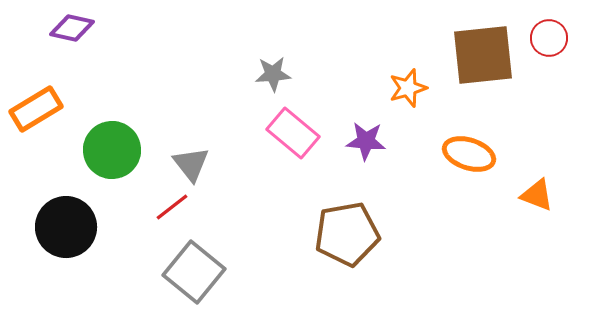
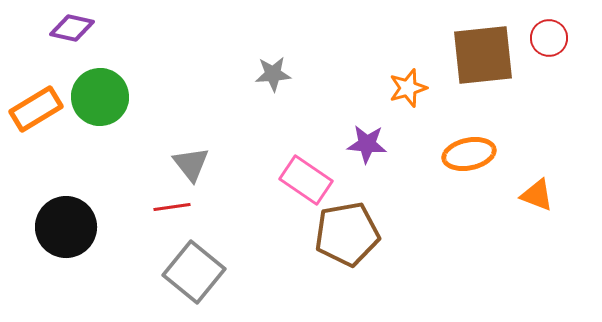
pink rectangle: moved 13 px right, 47 px down; rotated 6 degrees counterclockwise
purple star: moved 1 px right, 3 px down
green circle: moved 12 px left, 53 px up
orange ellipse: rotated 30 degrees counterclockwise
red line: rotated 30 degrees clockwise
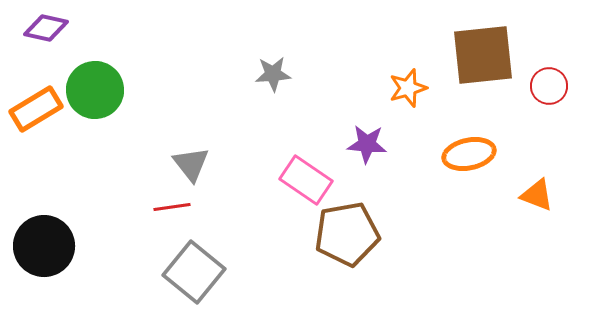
purple diamond: moved 26 px left
red circle: moved 48 px down
green circle: moved 5 px left, 7 px up
black circle: moved 22 px left, 19 px down
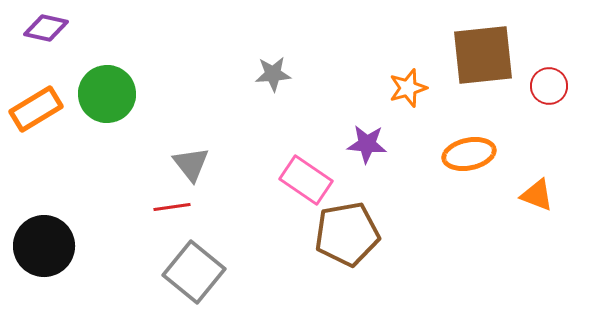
green circle: moved 12 px right, 4 px down
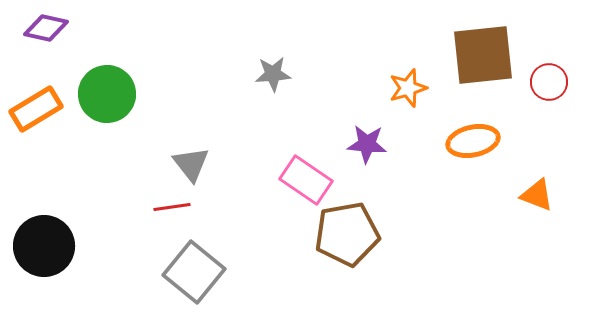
red circle: moved 4 px up
orange ellipse: moved 4 px right, 13 px up
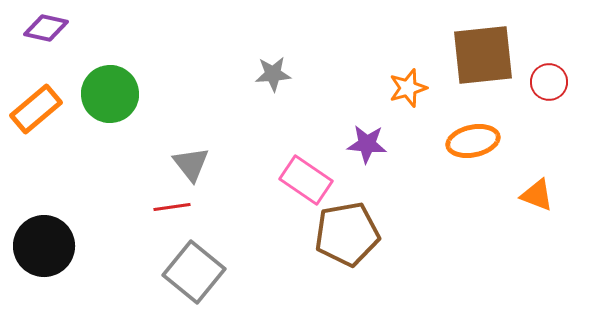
green circle: moved 3 px right
orange rectangle: rotated 9 degrees counterclockwise
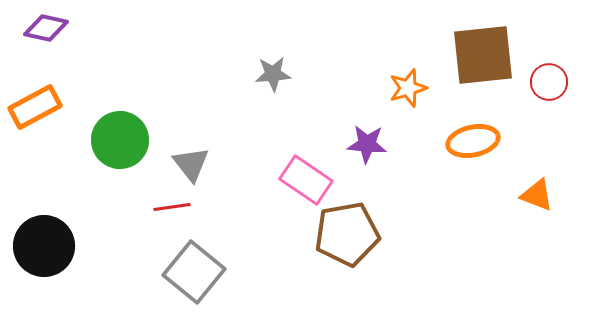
green circle: moved 10 px right, 46 px down
orange rectangle: moved 1 px left, 2 px up; rotated 12 degrees clockwise
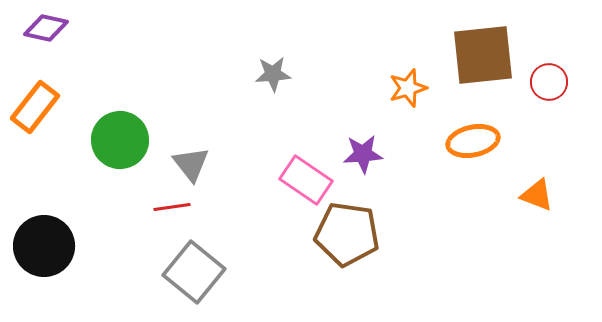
orange rectangle: rotated 24 degrees counterclockwise
purple star: moved 4 px left, 10 px down; rotated 9 degrees counterclockwise
brown pentagon: rotated 18 degrees clockwise
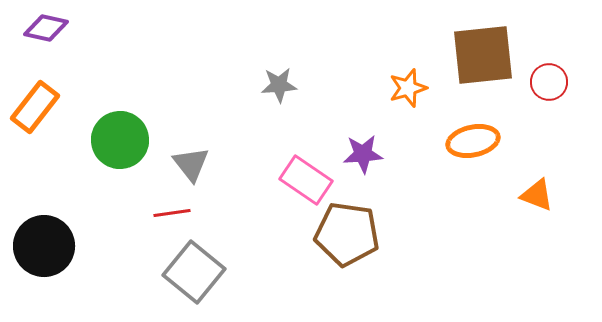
gray star: moved 6 px right, 11 px down
red line: moved 6 px down
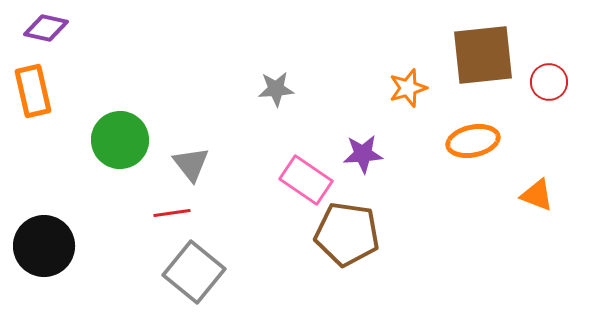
gray star: moved 3 px left, 4 px down
orange rectangle: moved 2 px left, 16 px up; rotated 51 degrees counterclockwise
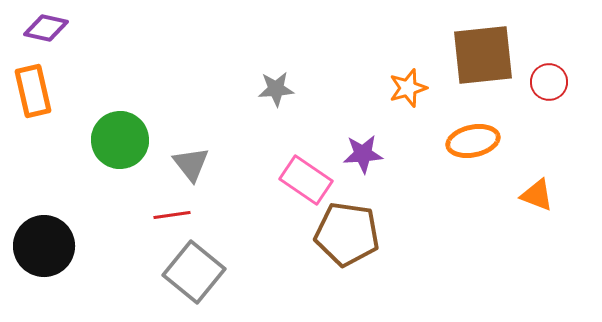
red line: moved 2 px down
